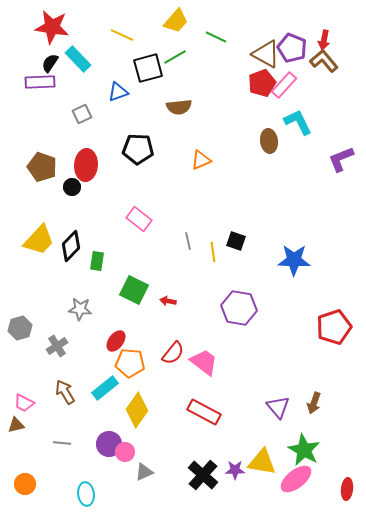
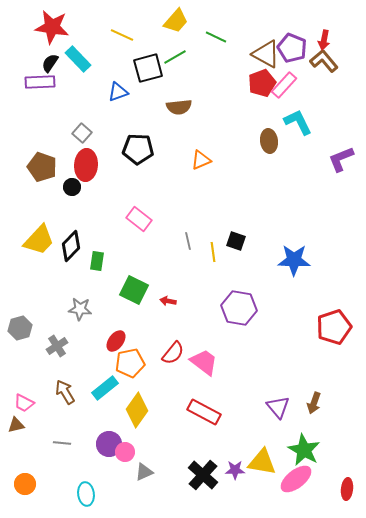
gray square at (82, 114): moved 19 px down; rotated 24 degrees counterclockwise
orange pentagon at (130, 363): rotated 16 degrees counterclockwise
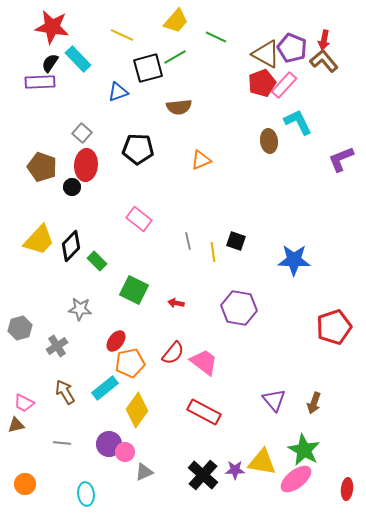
green rectangle at (97, 261): rotated 54 degrees counterclockwise
red arrow at (168, 301): moved 8 px right, 2 px down
purple triangle at (278, 407): moved 4 px left, 7 px up
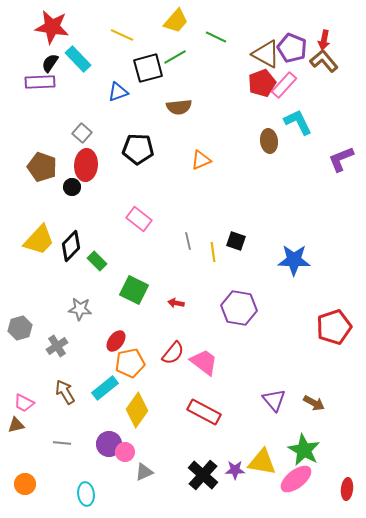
brown arrow at (314, 403): rotated 80 degrees counterclockwise
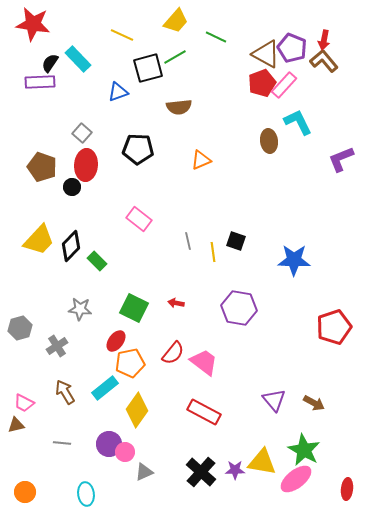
red star at (52, 27): moved 19 px left, 3 px up
green square at (134, 290): moved 18 px down
black cross at (203, 475): moved 2 px left, 3 px up
orange circle at (25, 484): moved 8 px down
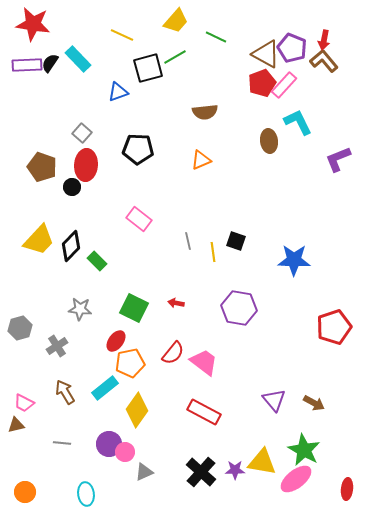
purple rectangle at (40, 82): moved 13 px left, 17 px up
brown semicircle at (179, 107): moved 26 px right, 5 px down
purple L-shape at (341, 159): moved 3 px left
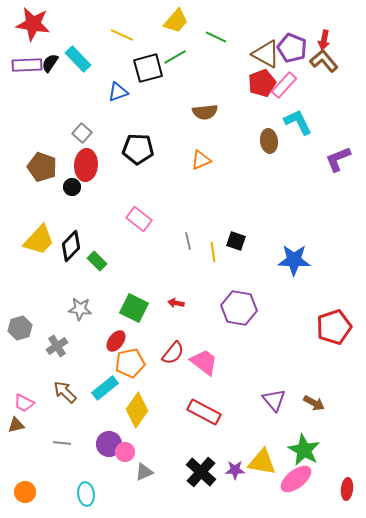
brown arrow at (65, 392): rotated 15 degrees counterclockwise
